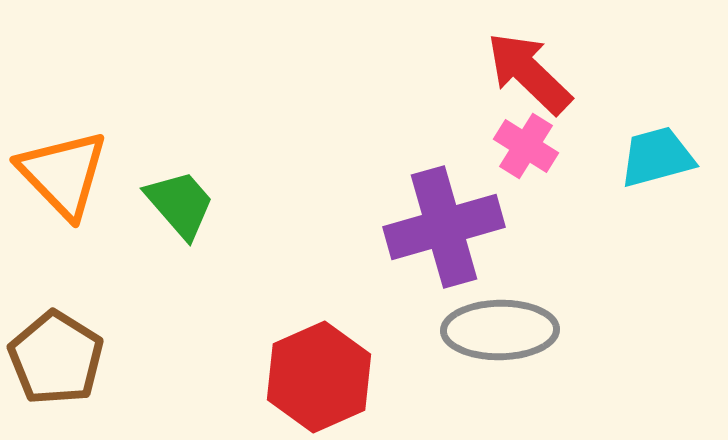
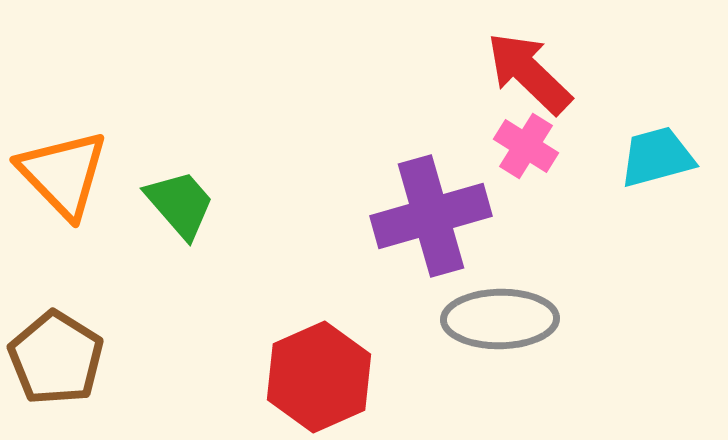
purple cross: moved 13 px left, 11 px up
gray ellipse: moved 11 px up
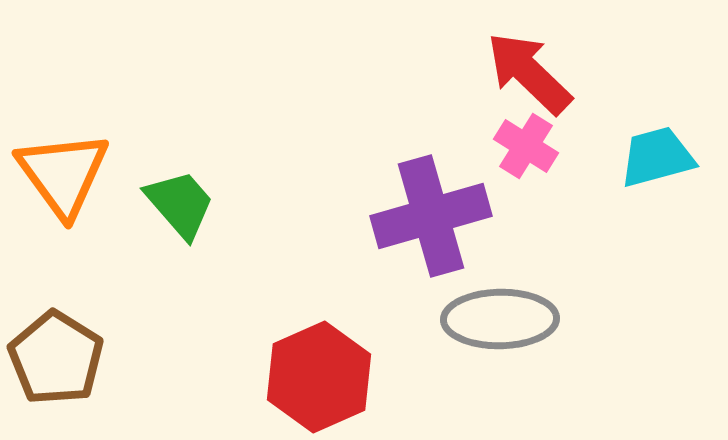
orange triangle: rotated 8 degrees clockwise
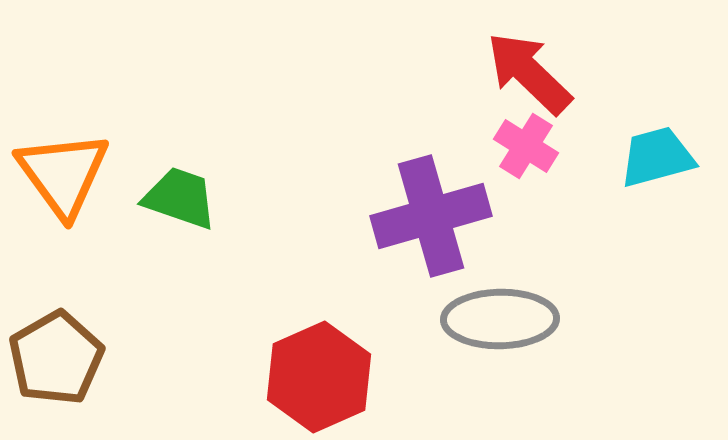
green trapezoid: moved 6 px up; rotated 30 degrees counterclockwise
brown pentagon: rotated 10 degrees clockwise
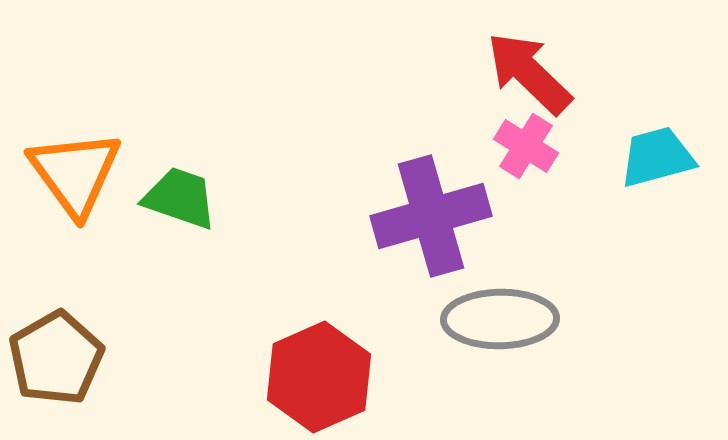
orange triangle: moved 12 px right, 1 px up
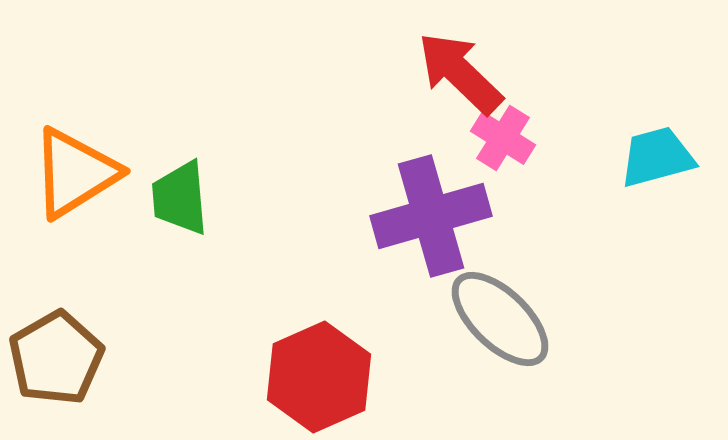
red arrow: moved 69 px left
pink cross: moved 23 px left, 8 px up
orange triangle: rotated 34 degrees clockwise
green trapezoid: rotated 114 degrees counterclockwise
gray ellipse: rotated 45 degrees clockwise
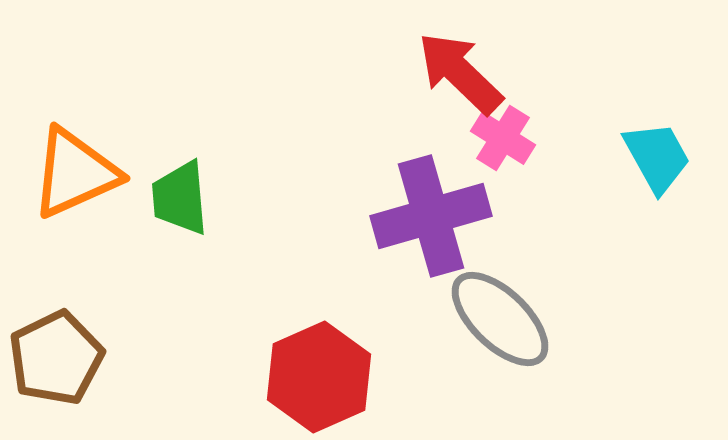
cyan trapezoid: rotated 76 degrees clockwise
orange triangle: rotated 8 degrees clockwise
brown pentagon: rotated 4 degrees clockwise
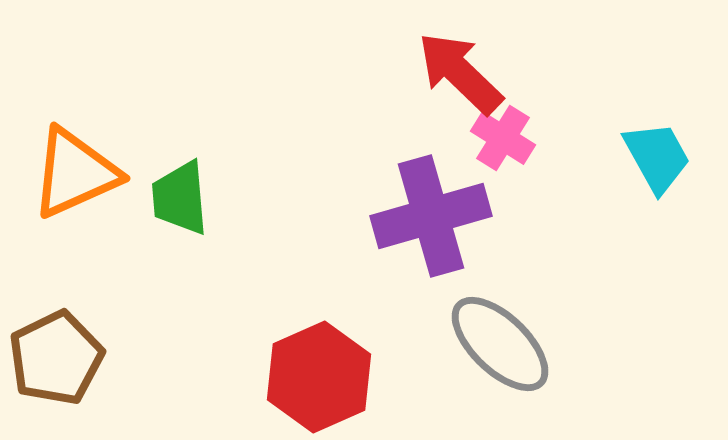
gray ellipse: moved 25 px down
